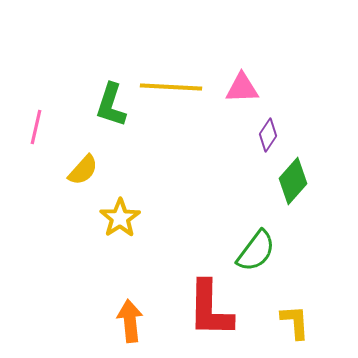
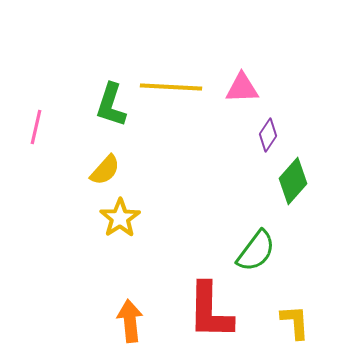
yellow semicircle: moved 22 px right
red L-shape: moved 2 px down
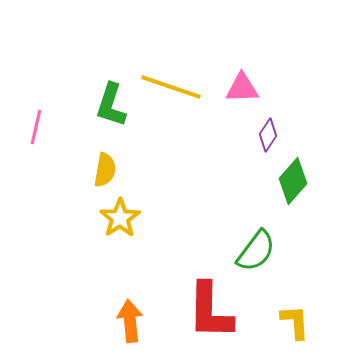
yellow line: rotated 16 degrees clockwise
yellow semicircle: rotated 32 degrees counterclockwise
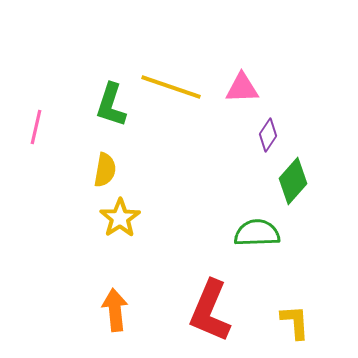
green semicircle: moved 1 px right, 18 px up; rotated 129 degrees counterclockwise
red L-shape: rotated 22 degrees clockwise
orange arrow: moved 15 px left, 11 px up
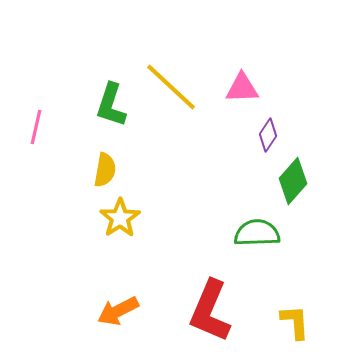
yellow line: rotated 24 degrees clockwise
orange arrow: moved 3 px right, 1 px down; rotated 111 degrees counterclockwise
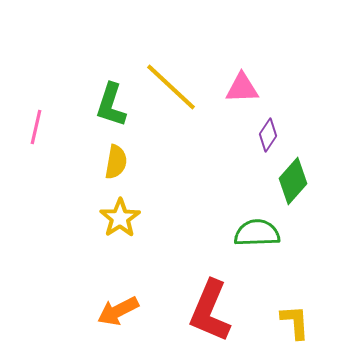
yellow semicircle: moved 11 px right, 8 px up
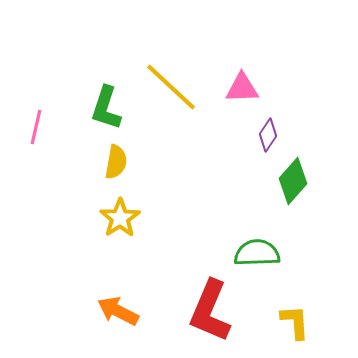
green L-shape: moved 5 px left, 3 px down
green semicircle: moved 20 px down
orange arrow: rotated 54 degrees clockwise
